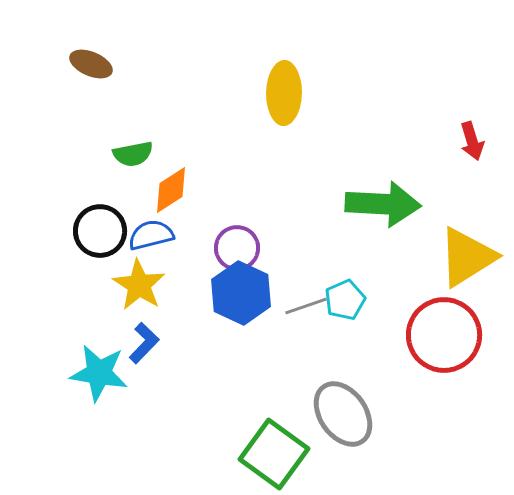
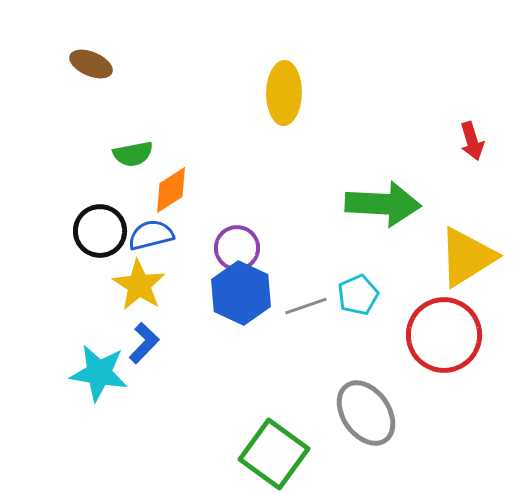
cyan pentagon: moved 13 px right, 5 px up
gray ellipse: moved 23 px right, 1 px up
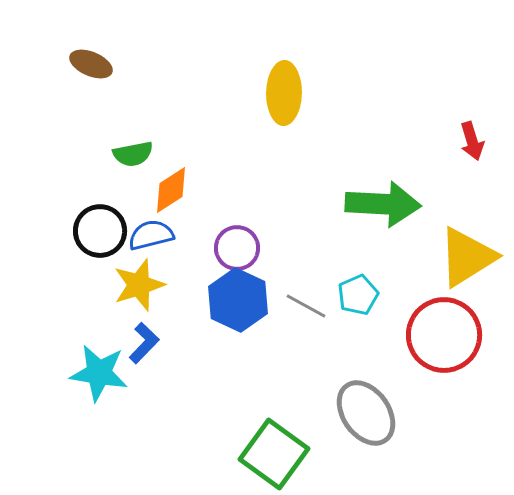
yellow star: rotated 22 degrees clockwise
blue hexagon: moved 3 px left, 7 px down
gray line: rotated 48 degrees clockwise
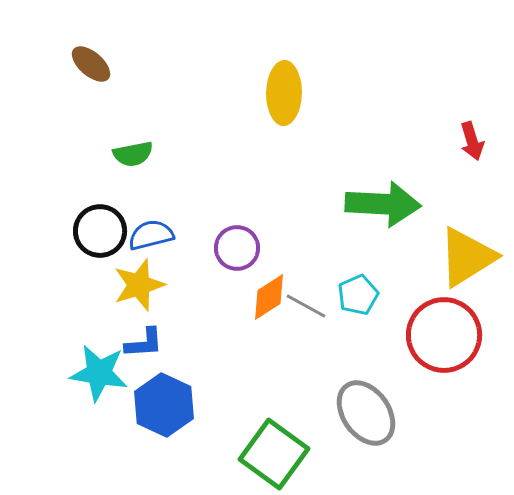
brown ellipse: rotated 18 degrees clockwise
orange diamond: moved 98 px right, 107 px down
blue hexagon: moved 74 px left, 105 px down
blue L-shape: rotated 42 degrees clockwise
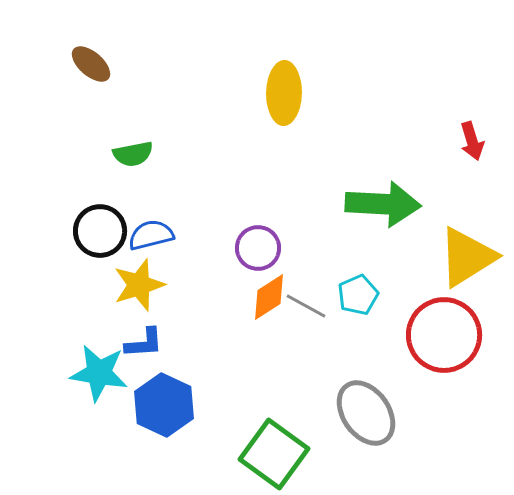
purple circle: moved 21 px right
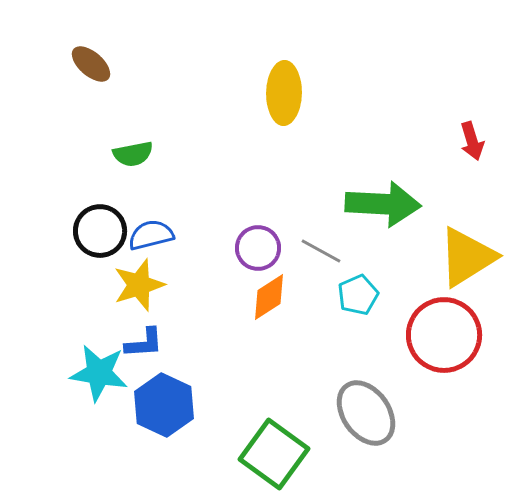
gray line: moved 15 px right, 55 px up
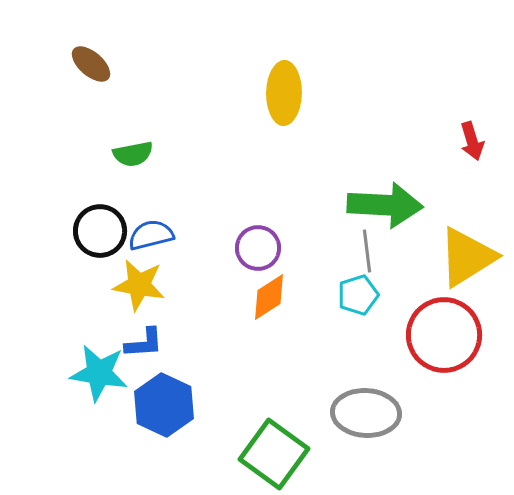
green arrow: moved 2 px right, 1 px down
gray line: moved 46 px right; rotated 54 degrees clockwise
yellow star: rotated 28 degrees clockwise
cyan pentagon: rotated 6 degrees clockwise
gray ellipse: rotated 52 degrees counterclockwise
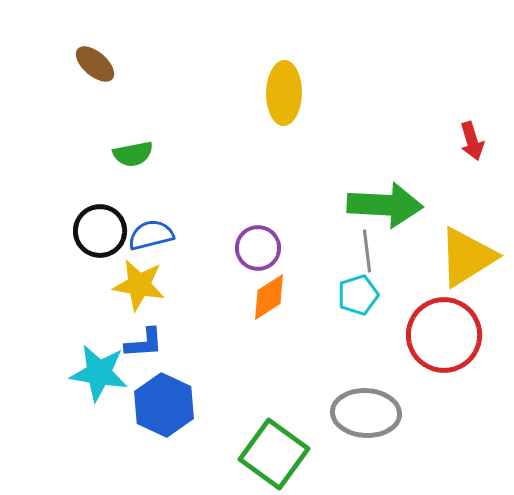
brown ellipse: moved 4 px right
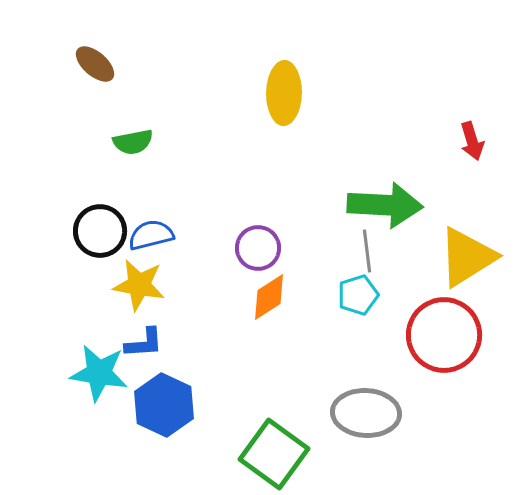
green semicircle: moved 12 px up
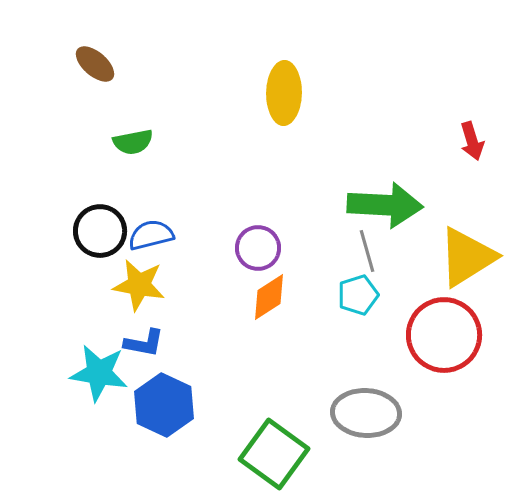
gray line: rotated 9 degrees counterclockwise
blue L-shape: rotated 15 degrees clockwise
